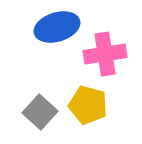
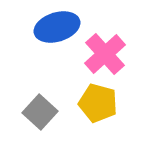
pink cross: rotated 33 degrees counterclockwise
yellow pentagon: moved 10 px right, 2 px up
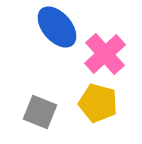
blue ellipse: rotated 66 degrees clockwise
gray square: rotated 20 degrees counterclockwise
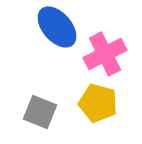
pink cross: rotated 15 degrees clockwise
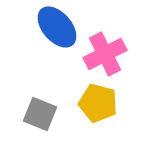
gray square: moved 2 px down
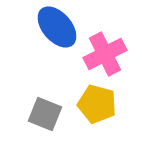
yellow pentagon: moved 1 px left, 1 px down
gray square: moved 5 px right
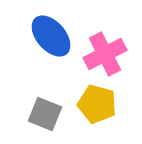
blue ellipse: moved 6 px left, 9 px down
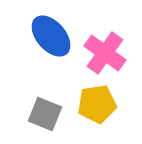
pink cross: moved 1 px up; rotated 27 degrees counterclockwise
yellow pentagon: rotated 24 degrees counterclockwise
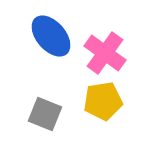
yellow pentagon: moved 6 px right, 3 px up
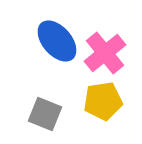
blue ellipse: moved 6 px right, 5 px down
pink cross: rotated 15 degrees clockwise
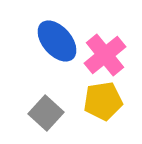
pink cross: moved 2 px down
gray square: moved 1 px right, 1 px up; rotated 20 degrees clockwise
